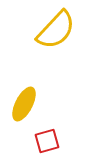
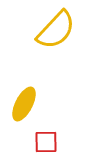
red square: moved 1 px left, 1 px down; rotated 15 degrees clockwise
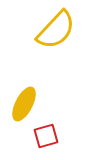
red square: moved 6 px up; rotated 15 degrees counterclockwise
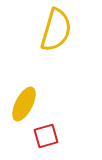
yellow semicircle: rotated 27 degrees counterclockwise
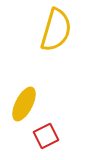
red square: rotated 10 degrees counterclockwise
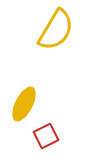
yellow semicircle: rotated 15 degrees clockwise
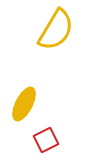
red square: moved 4 px down
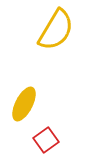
red square: rotated 10 degrees counterclockwise
